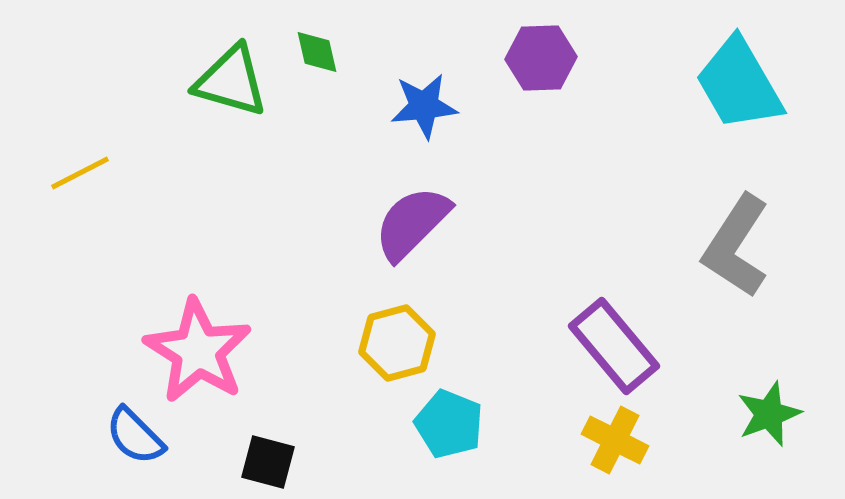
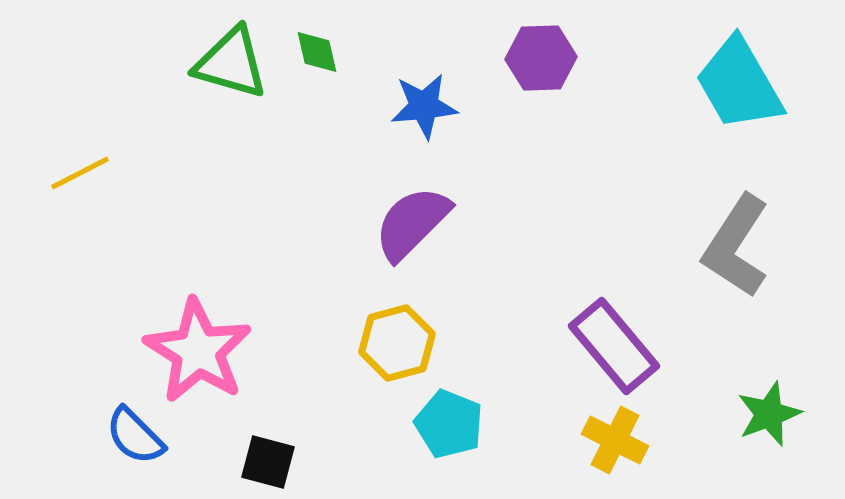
green triangle: moved 18 px up
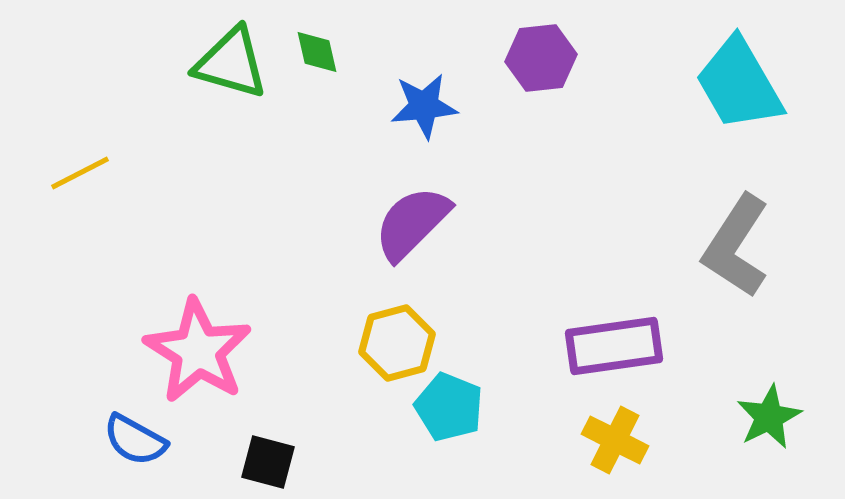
purple hexagon: rotated 4 degrees counterclockwise
purple rectangle: rotated 58 degrees counterclockwise
green star: moved 3 px down; rotated 6 degrees counterclockwise
cyan pentagon: moved 17 px up
blue semicircle: moved 4 px down; rotated 16 degrees counterclockwise
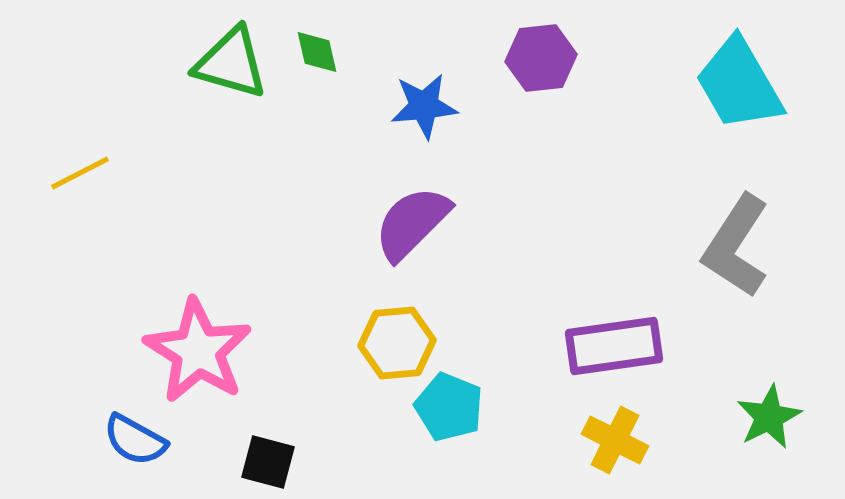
yellow hexagon: rotated 10 degrees clockwise
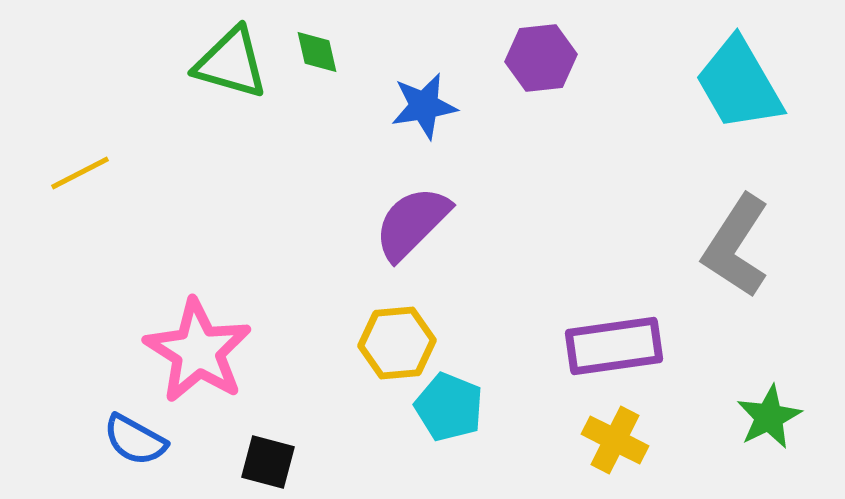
blue star: rotated 4 degrees counterclockwise
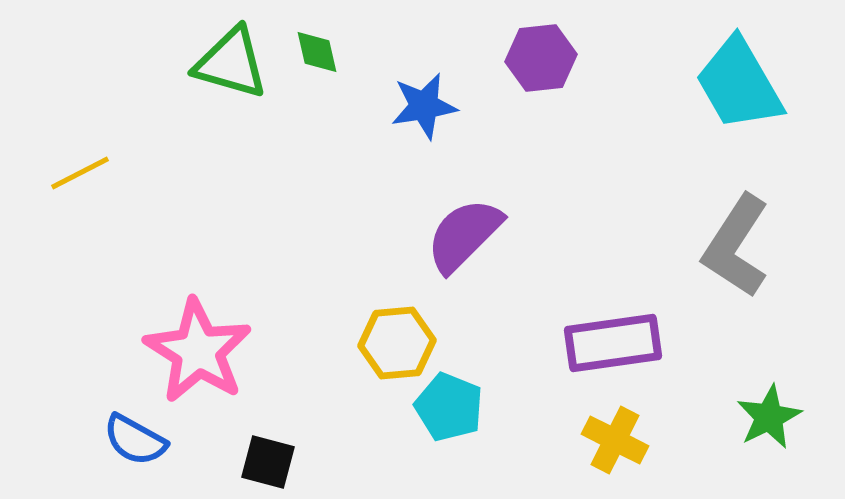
purple semicircle: moved 52 px right, 12 px down
purple rectangle: moved 1 px left, 3 px up
